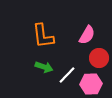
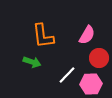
green arrow: moved 12 px left, 5 px up
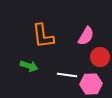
pink semicircle: moved 1 px left, 1 px down
red circle: moved 1 px right, 1 px up
green arrow: moved 3 px left, 4 px down
white line: rotated 54 degrees clockwise
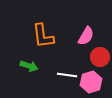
pink hexagon: moved 2 px up; rotated 15 degrees counterclockwise
